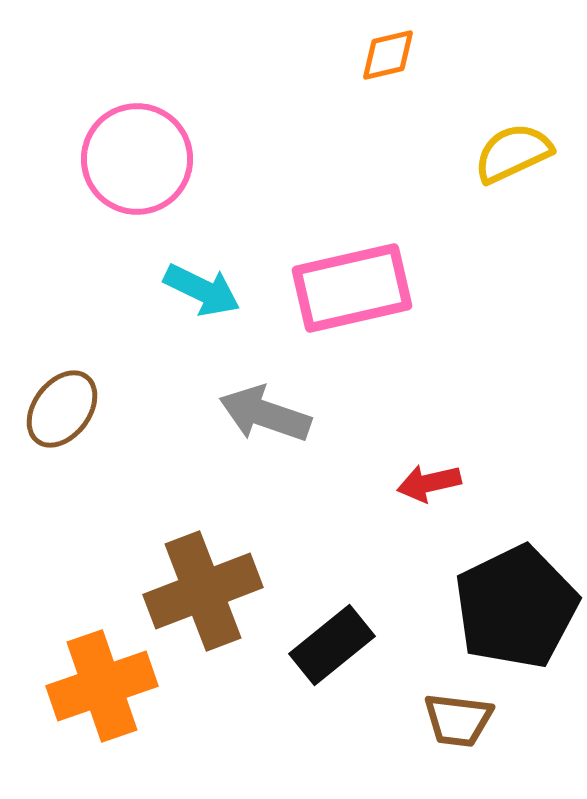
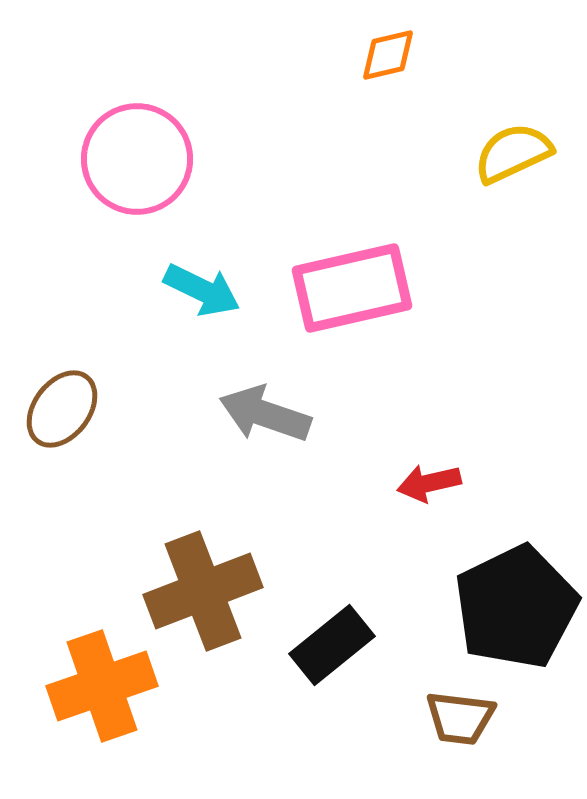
brown trapezoid: moved 2 px right, 2 px up
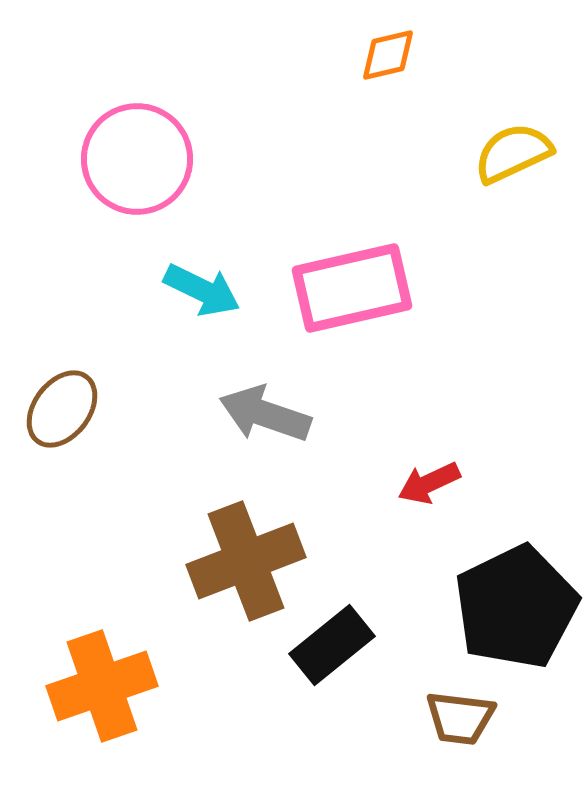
red arrow: rotated 12 degrees counterclockwise
brown cross: moved 43 px right, 30 px up
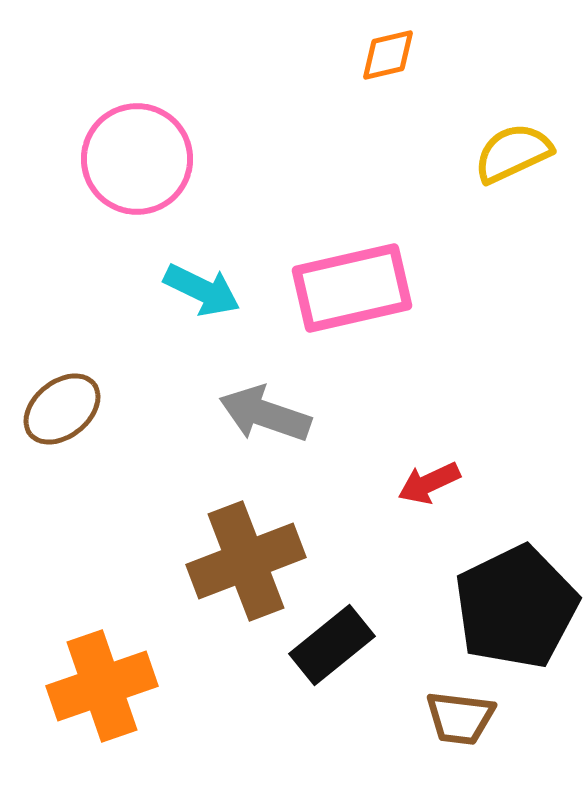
brown ellipse: rotated 14 degrees clockwise
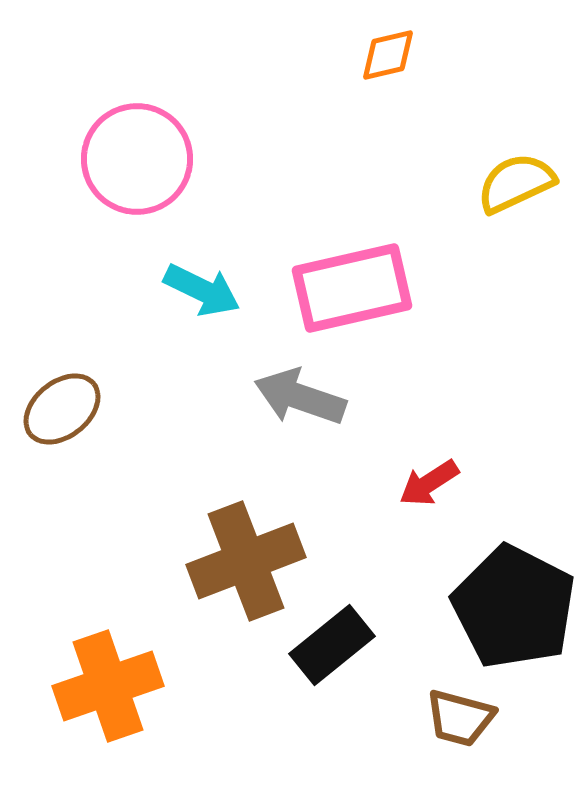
yellow semicircle: moved 3 px right, 30 px down
gray arrow: moved 35 px right, 17 px up
red arrow: rotated 8 degrees counterclockwise
black pentagon: moved 2 px left; rotated 19 degrees counterclockwise
orange cross: moved 6 px right
brown trapezoid: rotated 8 degrees clockwise
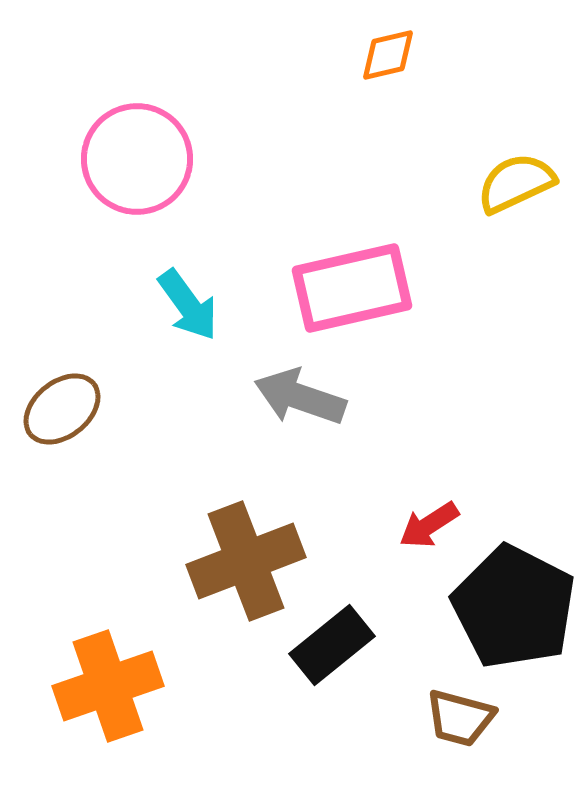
cyan arrow: moved 14 px left, 15 px down; rotated 28 degrees clockwise
red arrow: moved 42 px down
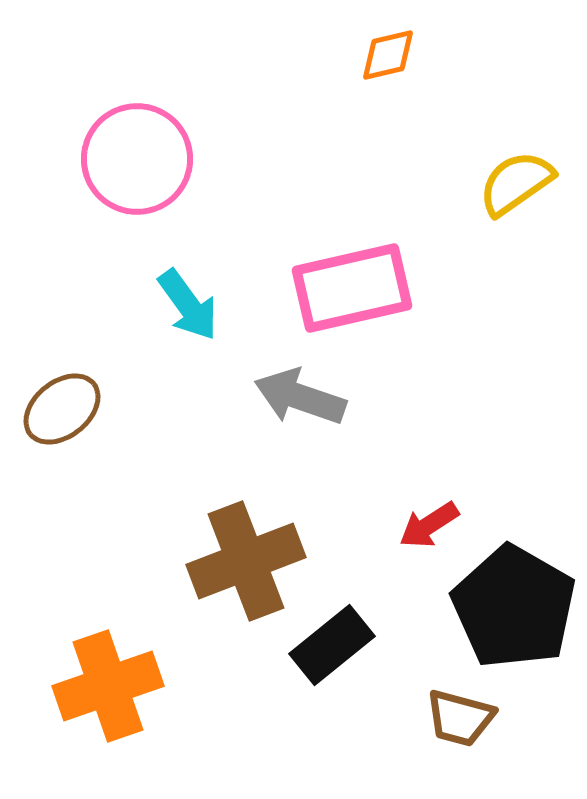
yellow semicircle: rotated 10 degrees counterclockwise
black pentagon: rotated 3 degrees clockwise
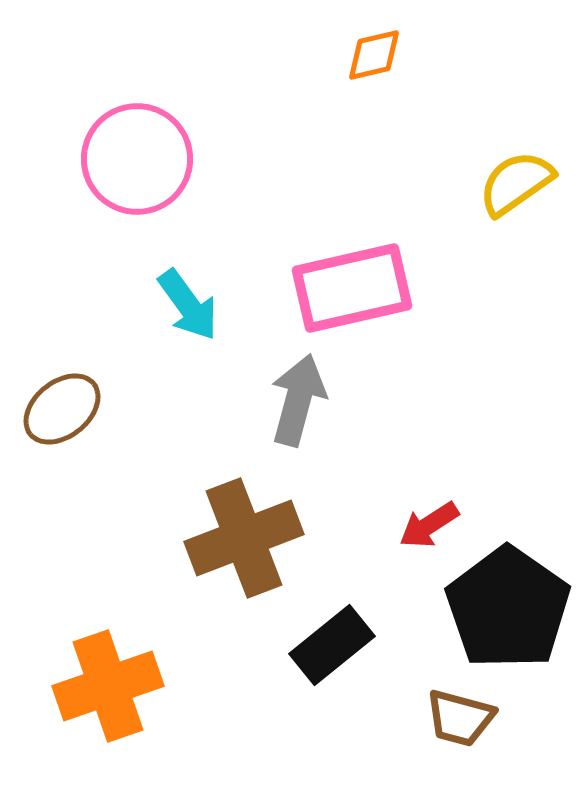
orange diamond: moved 14 px left
gray arrow: moved 2 px left, 3 px down; rotated 86 degrees clockwise
brown cross: moved 2 px left, 23 px up
black pentagon: moved 6 px left, 1 px down; rotated 5 degrees clockwise
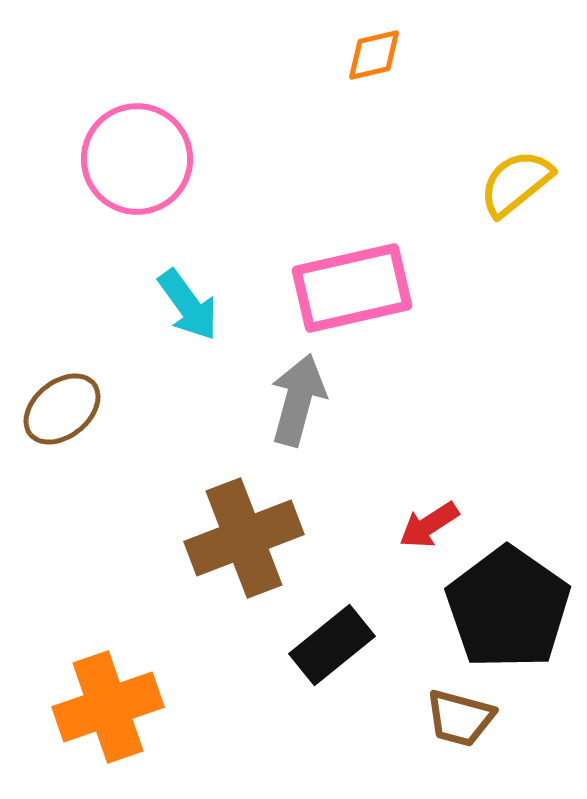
yellow semicircle: rotated 4 degrees counterclockwise
orange cross: moved 21 px down
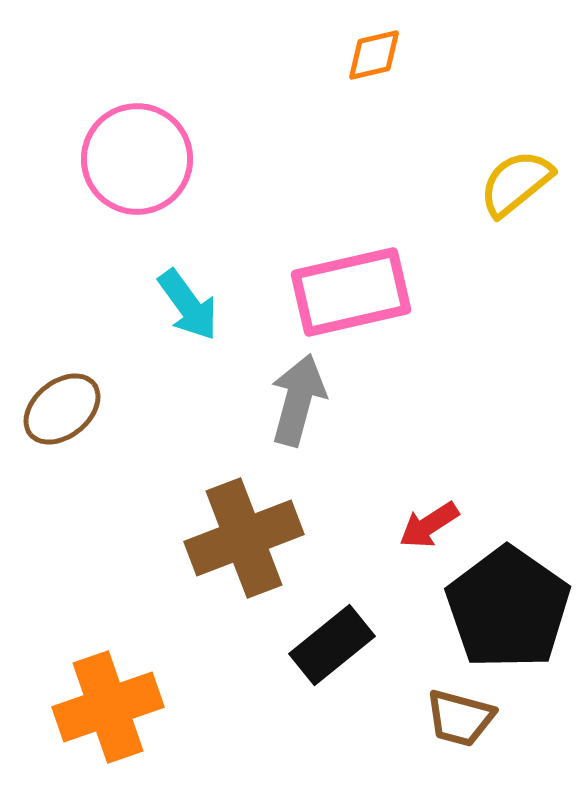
pink rectangle: moved 1 px left, 4 px down
